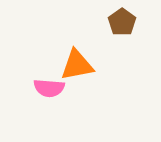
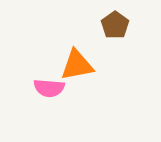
brown pentagon: moved 7 px left, 3 px down
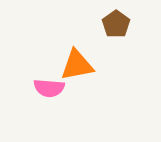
brown pentagon: moved 1 px right, 1 px up
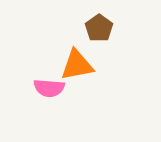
brown pentagon: moved 17 px left, 4 px down
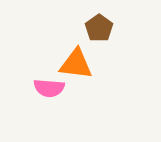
orange triangle: moved 1 px left, 1 px up; rotated 18 degrees clockwise
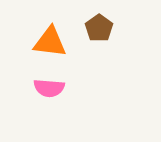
orange triangle: moved 26 px left, 22 px up
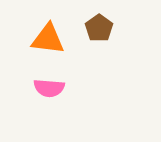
orange triangle: moved 2 px left, 3 px up
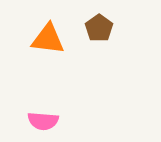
pink semicircle: moved 6 px left, 33 px down
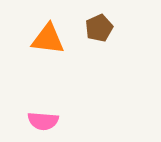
brown pentagon: rotated 12 degrees clockwise
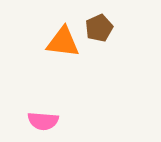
orange triangle: moved 15 px right, 3 px down
